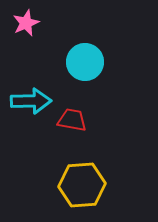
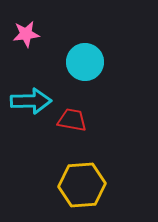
pink star: moved 11 px down; rotated 16 degrees clockwise
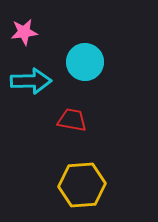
pink star: moved 2 px left, 2 px up
cyan arrow: moved 20 px up
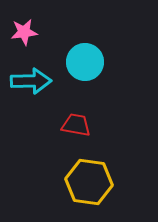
red trapezoid: moved 4 px right, 5 px down
yellow hexagon: moved 7 px right, 3 px up; rotated 12 degrees clockwise
